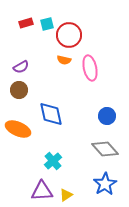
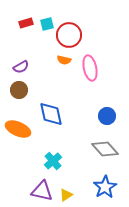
blue star: moved 3 px down
purple triangle: rotated 15 degrees clockwise
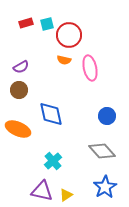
gray diamond: moved 3 px left, 2 px down
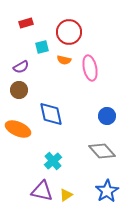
cyan square: moved 5 px left, 23 px down
red circle: moved 3 px up
blue star: moved 2 px right, 4 px down
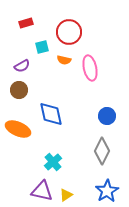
purple semicircle: moved 1 px right, 1 px up
gray diamond: rotated 68 degrees clockwise
cyan cross: moved 1 px down
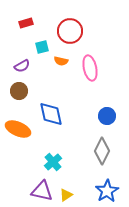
red circle: moved 1 px right, 1 px up
orange semicircle: moved 3 px left, 1 px down
brown circle: moved 1 px down
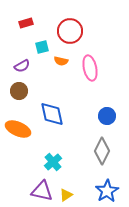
blue diamond: moved 1 px right
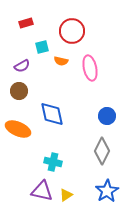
red circle: moved 2 px right
cyan cross: rotated 36 degrees counterclockwise
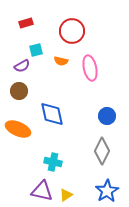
cyan square: moved 6 px left, 3 px down
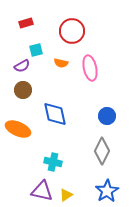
orange semicircle: moved 2 px down
brown circle: moved 4 px right, 1 px up
blue diamond: moved 3 px right
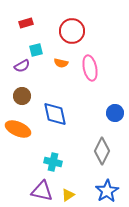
brown circle: moved 1 px left, 6 px down
blue circle: moved 8 px right, 3 px up
yellow triangle: moved 2 px right
